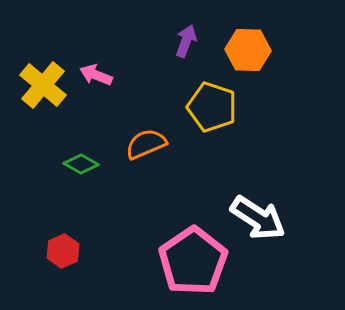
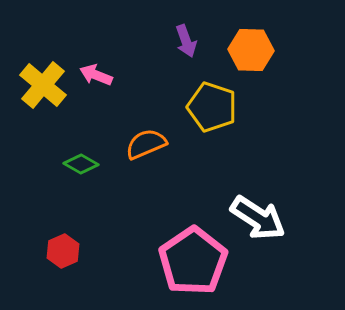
purple arrow: rotated 140 degrees clockwise
orange hexagon: moved 3 px right
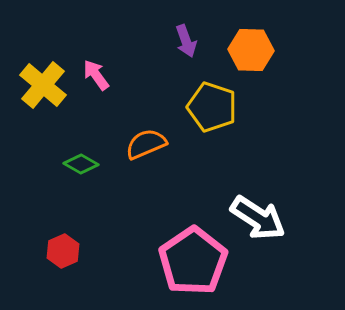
pink arrow: rotated 32 degrees clockwise
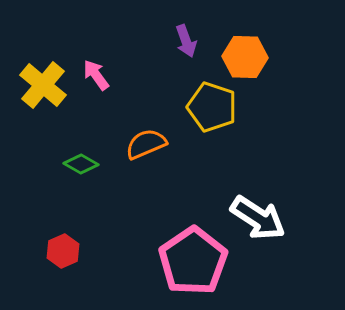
orange hexagon: moved 6 px left, 7 px down
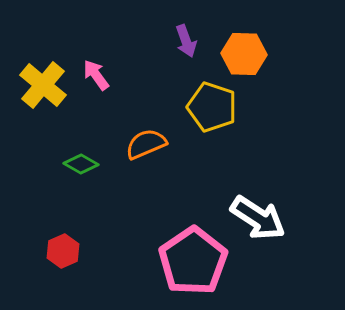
orange hexagon: moved 1 px left, 3 px up
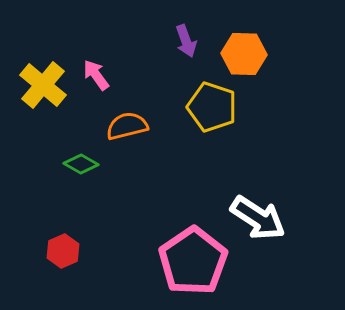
orange semicircle: moved 19 px left, 18 px up; rotated 9 degrees clockwise
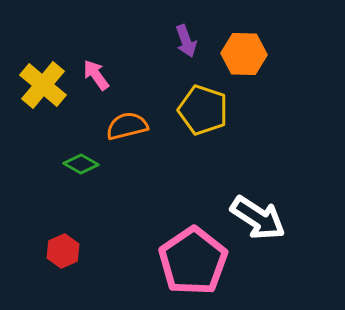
yellow pentagon: moved 9 px left, 3 px down
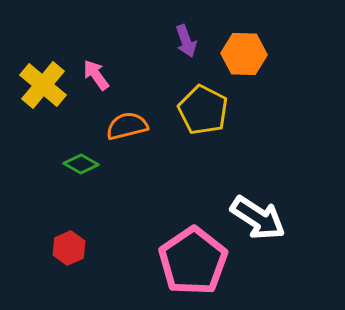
yellow pentagon: rotated 9 degrees clockwise
red hexagon: moved 6 px right, 3 px up
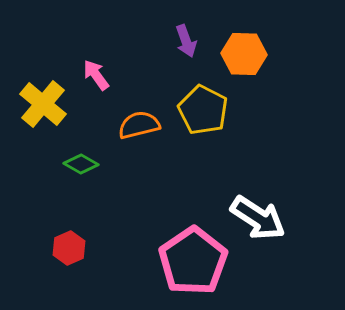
yellow cross: moved 19 px down
orange semicircle: moved 12 px right, 1 px up
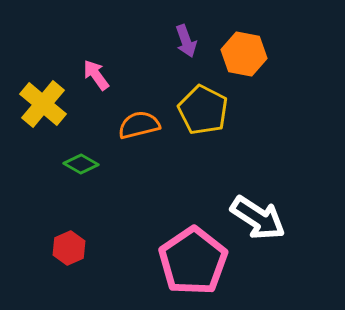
orange hexagon: rotated 9 degrees clockwise
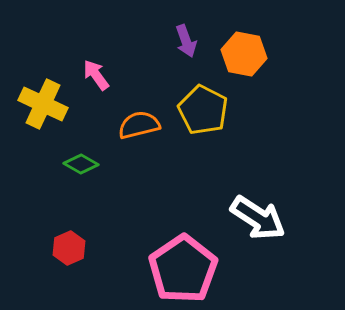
yellow cross: rotated 15 degrees counterclockwise
pink pentagon: moved 10 px left, 8 px down
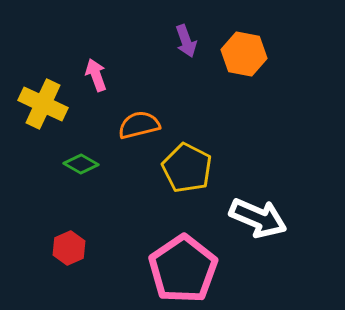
pink arrow: rotated 16 degrees clockwise
yellow pentagon: moved 16 px left, 58 px down
white arrow: rotated 10 degrees counterclockwise
